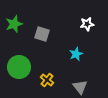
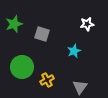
cyan star: moved 2 px left, 3 px up
green circle: moved 3 px right
yellow cross: rotated 24 degrees clockwise
gray triangle: rotated 14 degrees clockwise
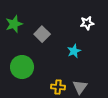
white star: moved 1 px up
gray square: rotated 28 degrees clockwise
yellow cross: moved 11 px right, 7 px down; rotated 32 degrees clockwise
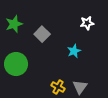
green circle: moved 6 px left, 3 px up
yellow cross: rotated 24 degrees clockwise
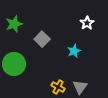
white star: rotated 24 degrees counterclockwise
gray square: moved 5 px down
green circle: moved 2 px left
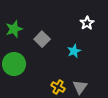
green star: moved 5 px down
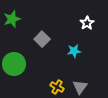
green star: moved 2 px left, 10 px up
cyan star: rotated 16 degrees clockwise
yellow cross: moved 1 px left
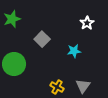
gray triangle: moved 3 px right, 1 px up
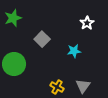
green star: moved 1 px right, 1 px up
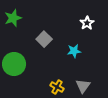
gray square: moved 2 px right
